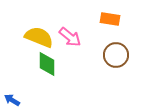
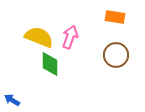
orange rectangle: moved 5 px right, 2 px up
pink arrow: rotated 110 degrees counterclockwise
green diamond: moved 3 px right
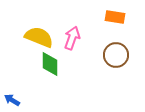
pink arrow: moved 2 px right, 1 px down
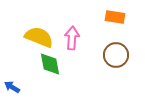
pink arrow: rotated 15 degrees counterclockwise
green diamond: rotated 10 degrees counterclockwise
blue arrow: moved 13 px up
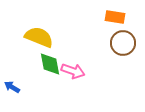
pink arrow: moved 1 px right, 33 px down; rotated 105 degrees clockwise
brown circle: moved 7 px right, 12 px up
